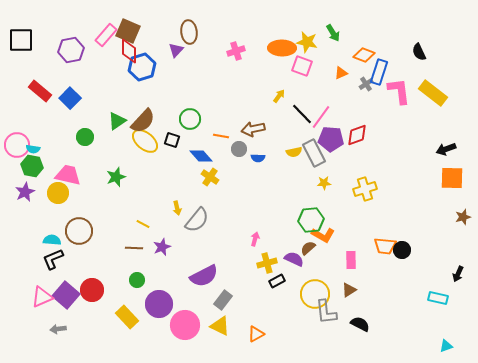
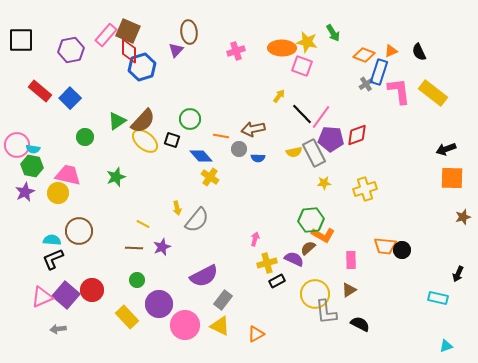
orange triangle at (341, 73): moved 50 px right, 22 px up
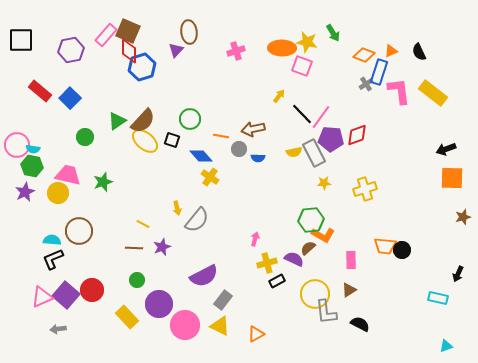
green star at (116, 177): moved 13 px left, 5 px down
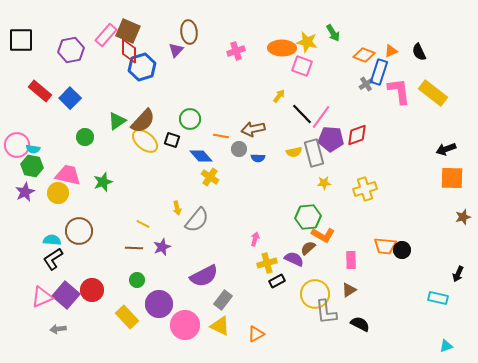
gray rectangle at (314, 153): rotated 12 degrees clockwise
green hexagon at (311, 220): moved 3 px left, 3 px up
black L-shape at (53, 259): rotated 10 degrees counterclockwise
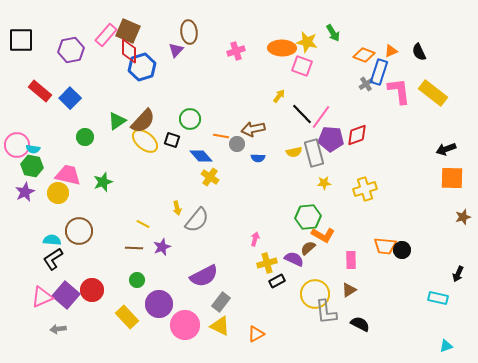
gray circle at (239, 149): moved 2 px left, 5 px up
gray rectangle at (223, 300): moved 2 px left, 2 px down
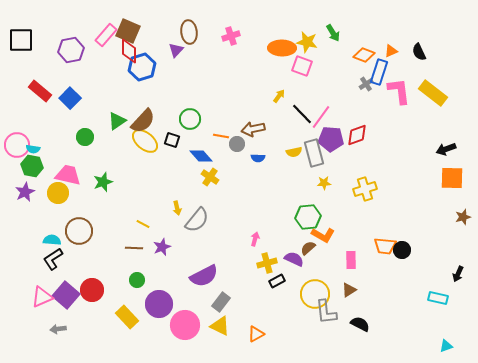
pink cross at (236, 51): moved 5 px left, 15 px up
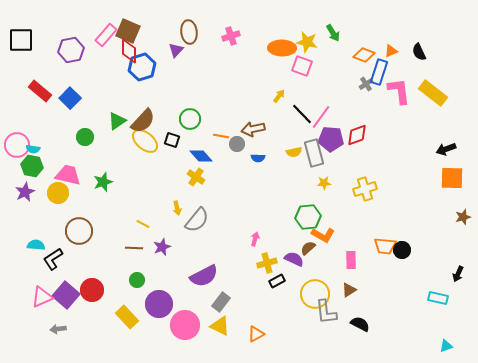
yellow cross at (210, 177): moved 14 px left
cyan semicircle at (52, 240): moved 16 px left, 5 px down
